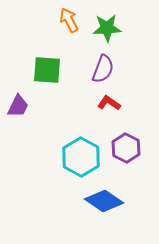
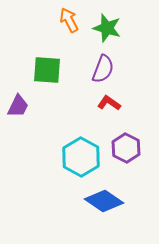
green star: rotated 20 degrees clockwise
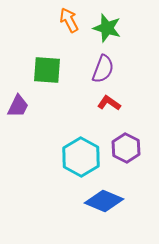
blue diamond: rotated 12 degrees counterclockwise
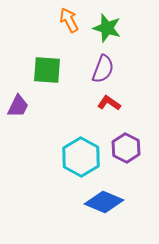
blue diamond: moved 1 px down
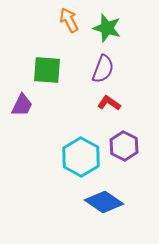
purple trapezoid: moved 4 px right, 1 px up
purple hexagon: moved 2 px left, 2 px up
blue diamond: rotated 12 degrees clockwise
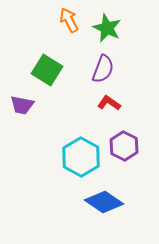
green star: rotated 8 degrees clockwise
green square: rotated 28 degrees clockwise
purple trapezoid: rotated 75 degrees clockwise
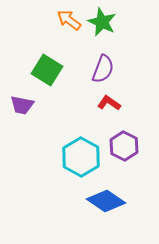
orange arrow: rotated 25 degrees counterclockwise
green star: moved 5 px left, 6 px up
blue diamond: moved 2 px right, 1 px up
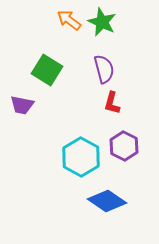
purple semicircle: moved 1 px right; rotated 36 degrees counterclockwise
red L-shape: moved 3 px right; rotated 110 degrees counterclockwise
blue diamond: moved 1 px right
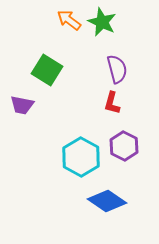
purple semicircle: moved 13 px right
